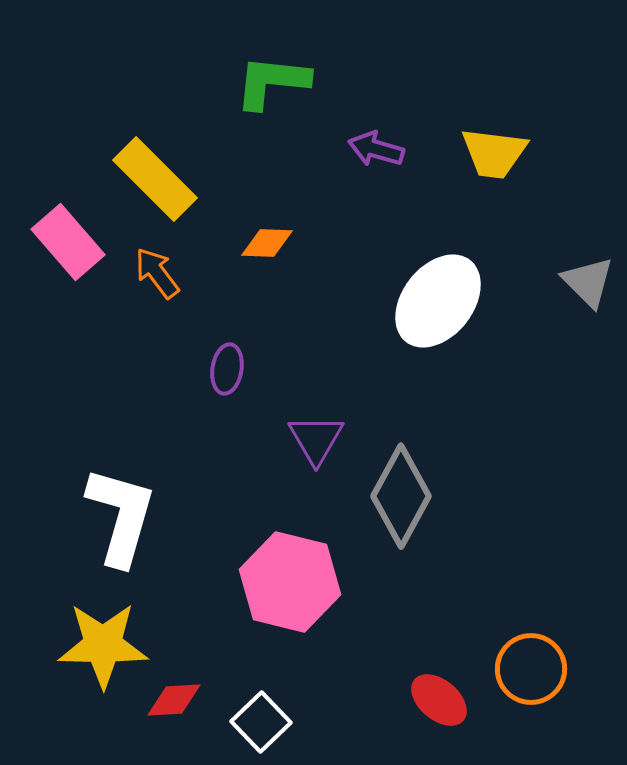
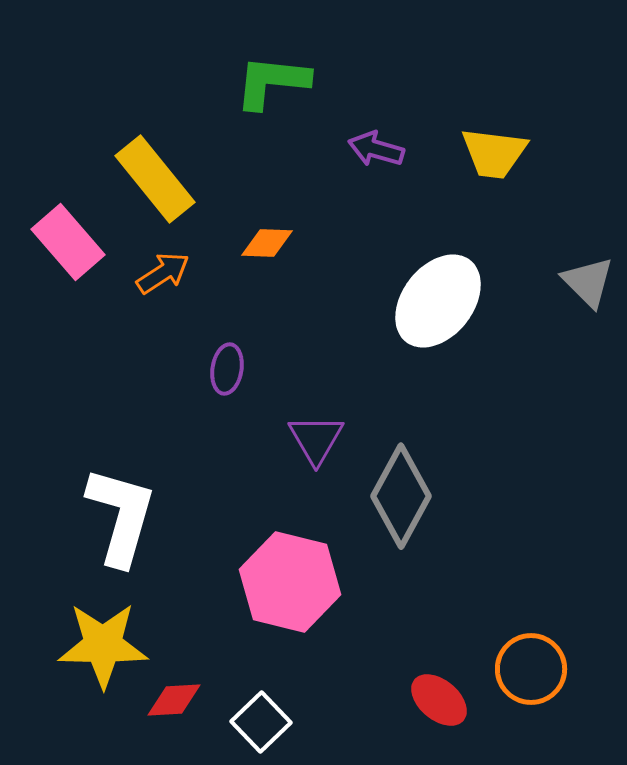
yellow rectangle: rotated 6 degrees clockwise
orange arrow: moved 6 px right; rotated 94 degrees clockwise
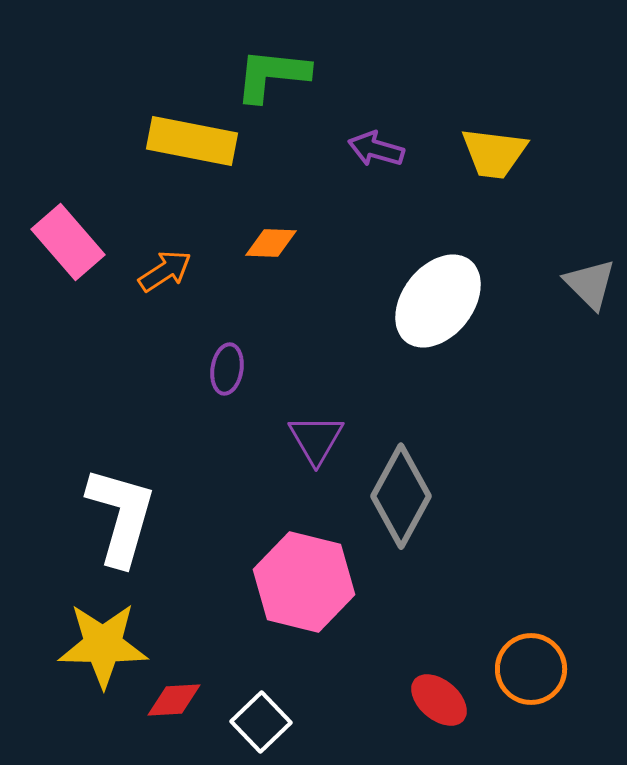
green L-shape: moved 7 px up
yellow rectangle: moved 37 px right, 38 px up; rotated 40 degrees counterclockwise
orange diamond: moved 4 px right
orange arrow: moved 2 px right, 2 px up
gray triangle: moved 2 px right, 2 px down
pink hexagon: moved 14 px right
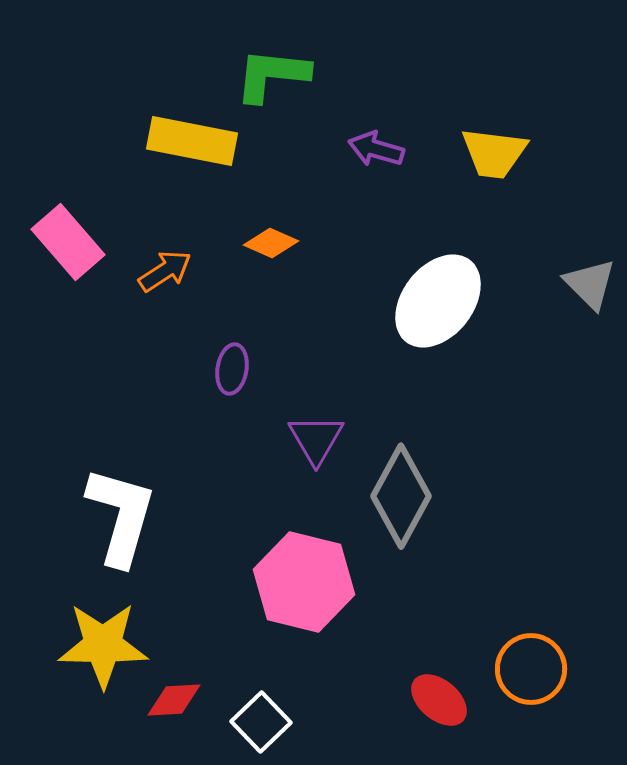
orange diamond: rotated 22 degrees clockwise
purple ellipse: moved 5 px right
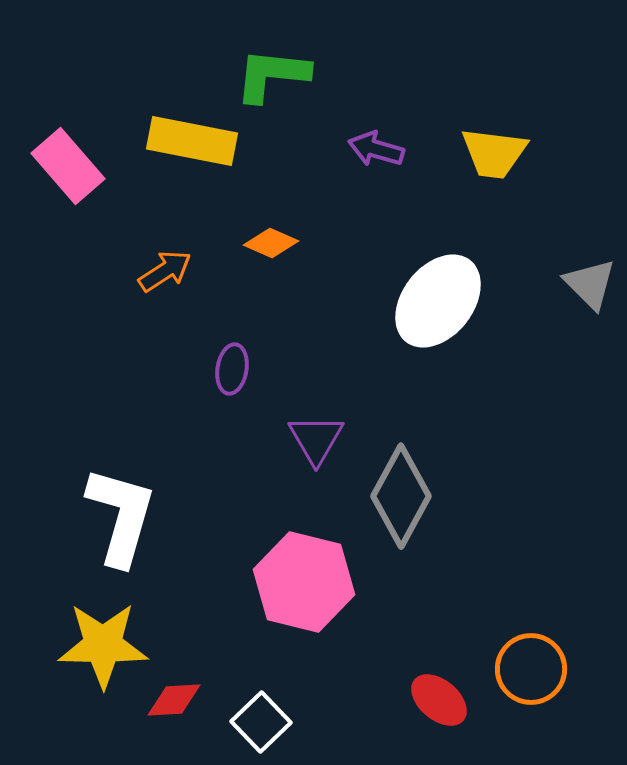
pink rectangle: moved 76 px up
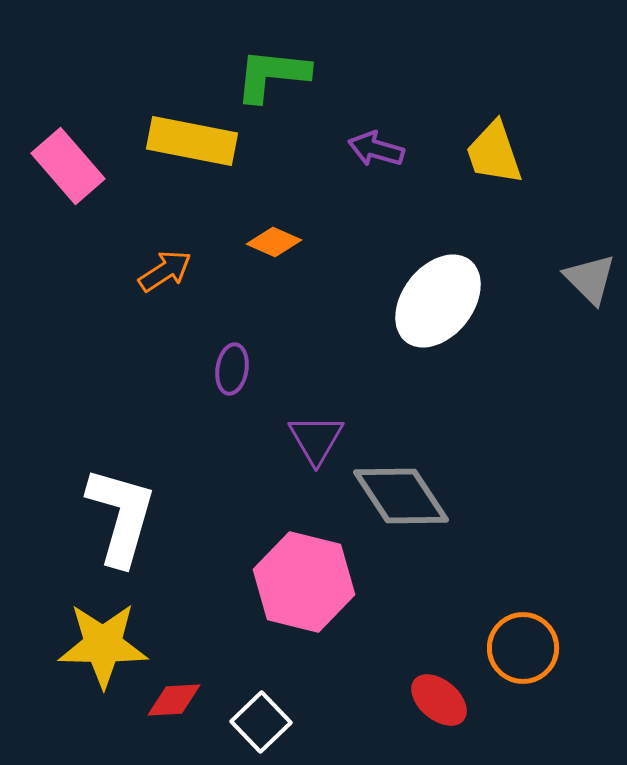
yellow trapezoid: rotated 64 degrees clockwise
orange diamond: moved 3 px right, 1 px up
gray triangle: moved 5 px up
gray diamond: rotated 62 degrees counterclockwise
orange circle: moved 8 px left, 21 px up
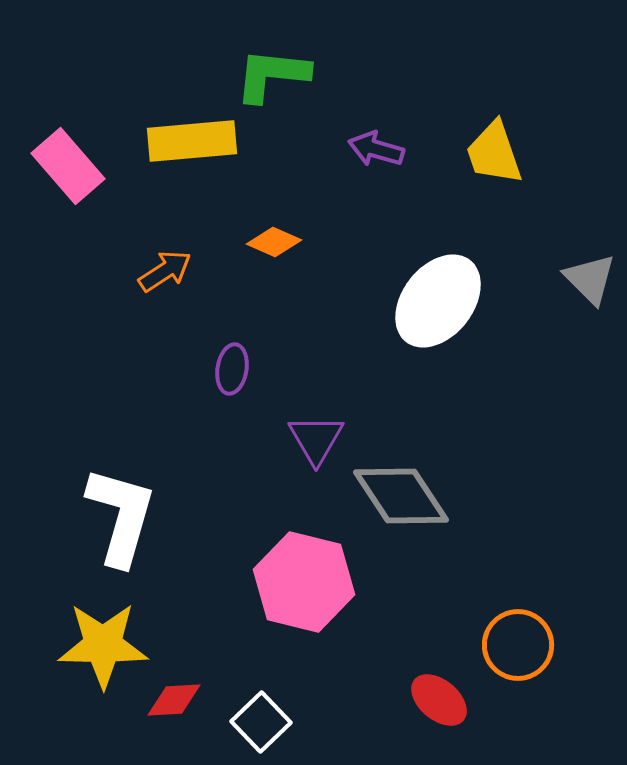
yellow rectangle: rotated 16 degrees counterclockwise
orange circle: moved 5 px left, 3 px up
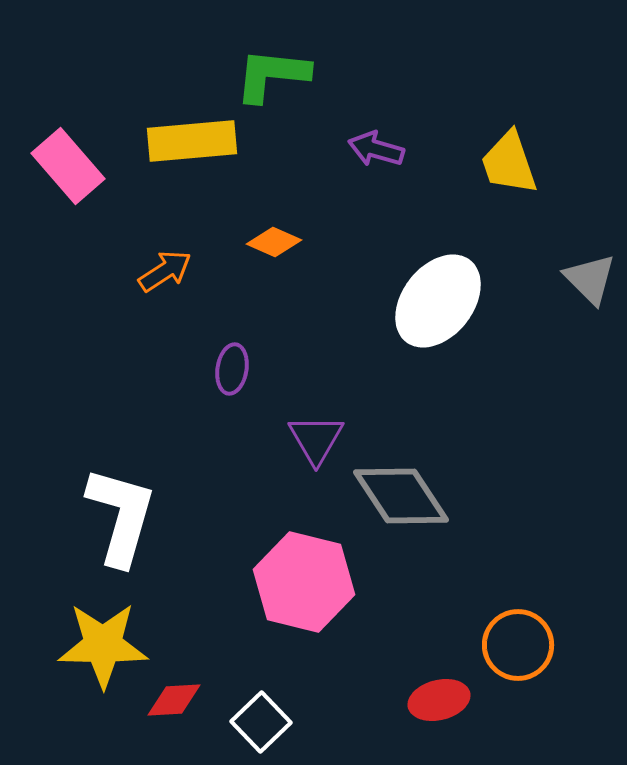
yellow trapezoid: moved 15 px right, 10 px down
red ellipse: rotated 54 degrees counterclockwise
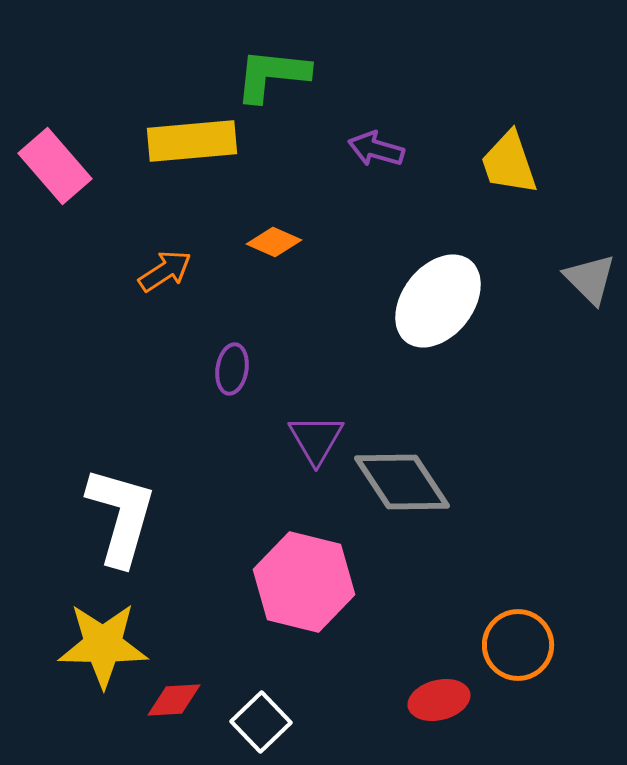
pink rectangle: moved 13 px left
gray diamond: moved 1 px right, 14 px up
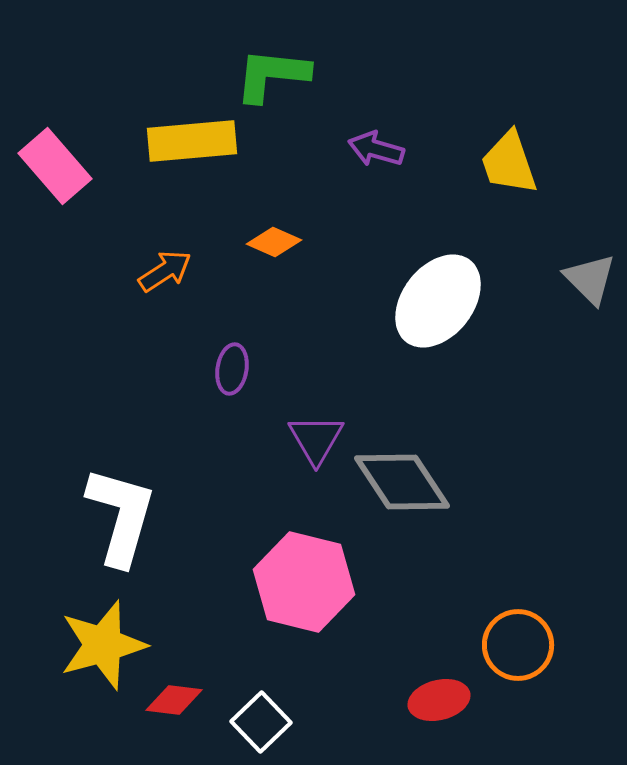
yellow star: rotated 16 degrees counterclockwise
red diamond: rotated 10 degrees clockwise
